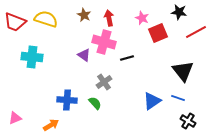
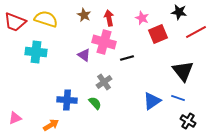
red square: moved 1 px down
cyan cross: moved 4 px right, 5 px up
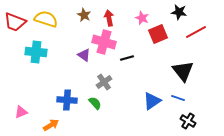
pink triangle: moved 6 px right, 6 px up
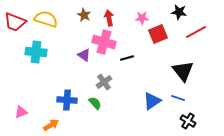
pink star: rotated 24 degrees counterclockwise
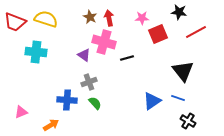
brown star: moved 6 px right, 2 px down
gray cross: moved 15 px left; rotated 14 degrees clockwise
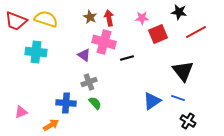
red trapezoid: moved 1 px right, 1 px up
blue cross: moved 1 px left, 3 px down
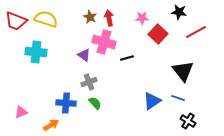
red square: rotated 24 degrees counterclockwise
